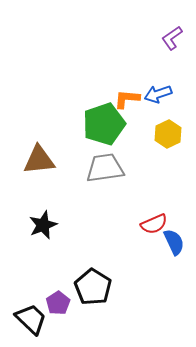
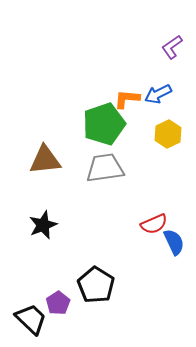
purple L-shape: moved 9 px down
blue arrow: rotated 8 degrees counterclockwise
brown triangle: moved 6 px right
black pentagon: moved 3 px right, 2 px up
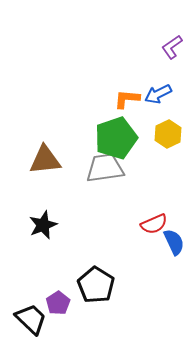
green pentagon: moved 12 px right, 14 px down
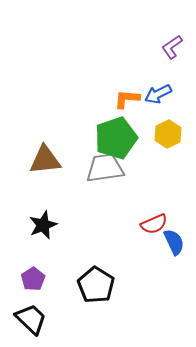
purple pentagon: moved 25 px left, 24 px up
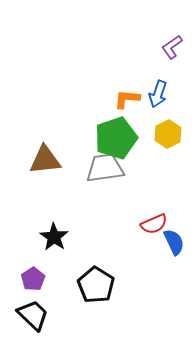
blue arrow: rotated 44 degrees counterclockwise
black star: moved 11 px right, 12 px down; rotated 16 degrees counterclockwise
black trapezoid: moved 2 px right, 4 px up
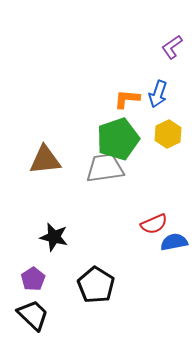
green pentagon: moved 2 px right, 1 px down
black star: rotated 20 degrees counterclockwise
blue semicircle: rotated 76 degrees counterclockwise
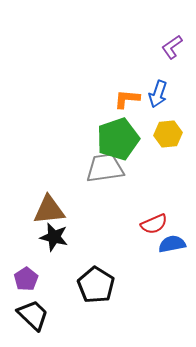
yellow hexagon: rotated 20 degrees clockwise
brown triangle: moved 4 px right, 50 px down
blue semicircle: moved 2 px left, 2 px down
purple pentagon: moved 7 px left
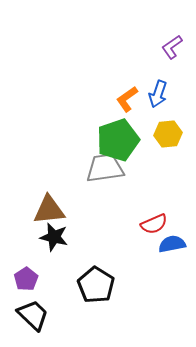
orange L-shape: rotated 40 degrees counterclockwise
green pentagon: moved 1 px down
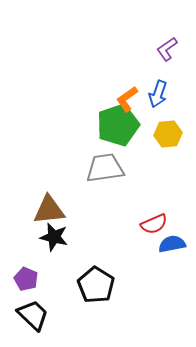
purple L-shape: moved 5 px left, 2 px down
green pentagon: moved 15 px up
purple pentagon: rotated 15 degrees counterclockwise
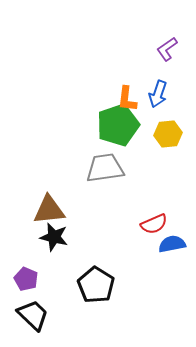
orange L-shape: rotated 48 degrees counterclockwise
